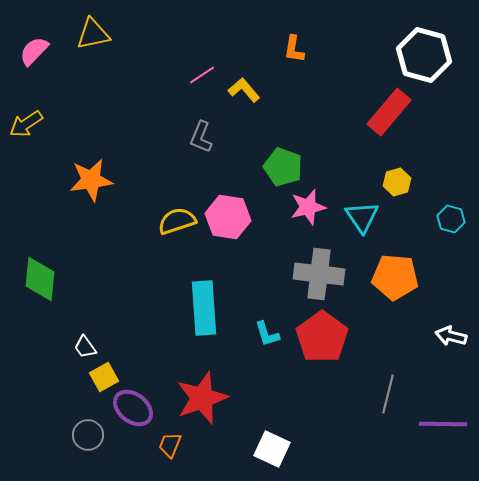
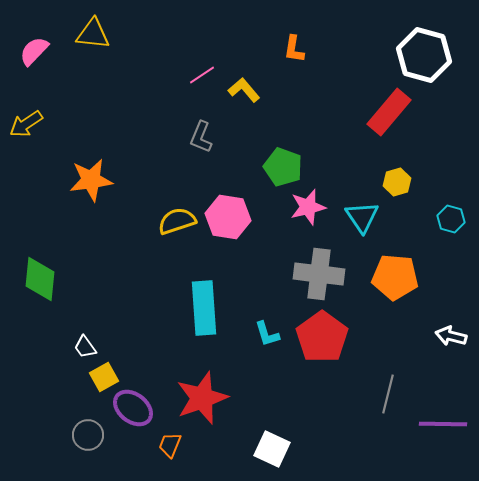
yellow triangle: rotated 18 degrees clockwise
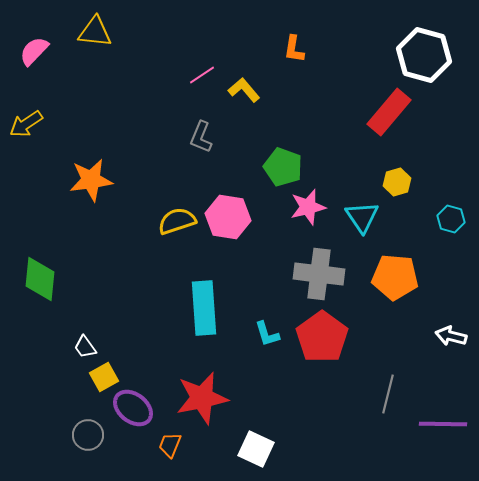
yellow triangle: moved 2 px right, 2 px up
red star: rotated 8 degrees clockwise
white square: moved 16 px left
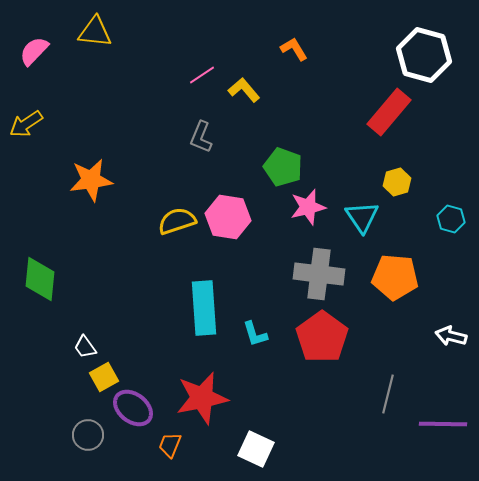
orange L-shape: rotated 140 degrees clockwise
cyan L-shape: moved 12 px left
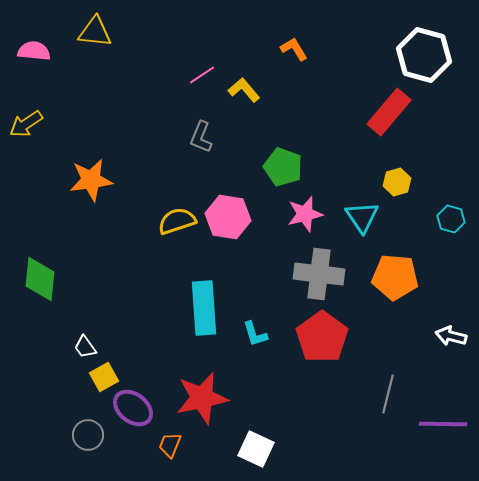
pink semicircle: rotated 52 degrees clockwise
pink star: moved 3 px left, 7 px down
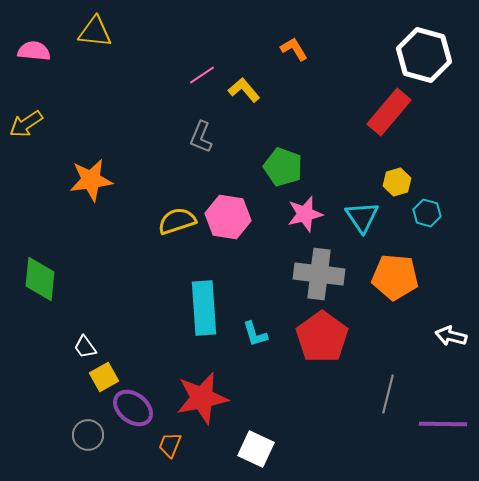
cyan hexagon: moved 24 px left, 6 px up
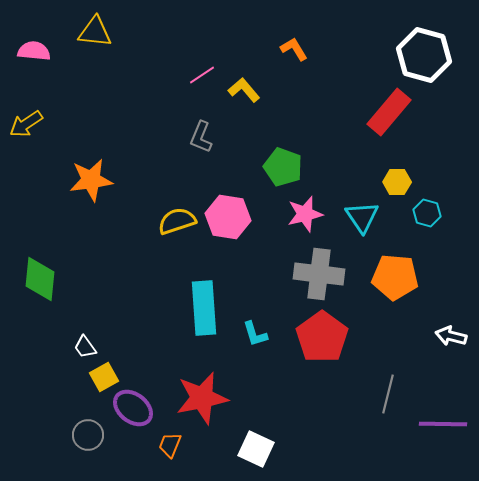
yellow hexagon: rotated 16 degrees clockwise
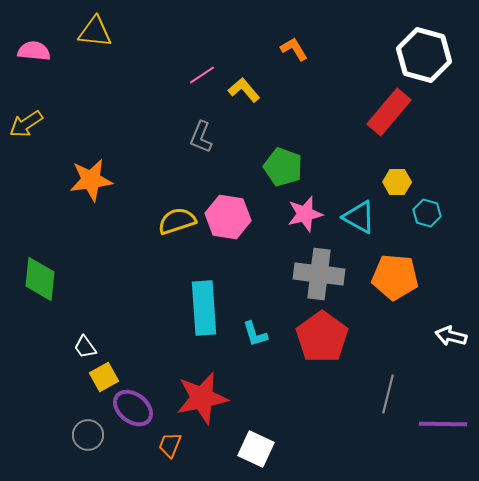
cyan triangle: moved 3 px left; rotated 27 degrees counterclockwise
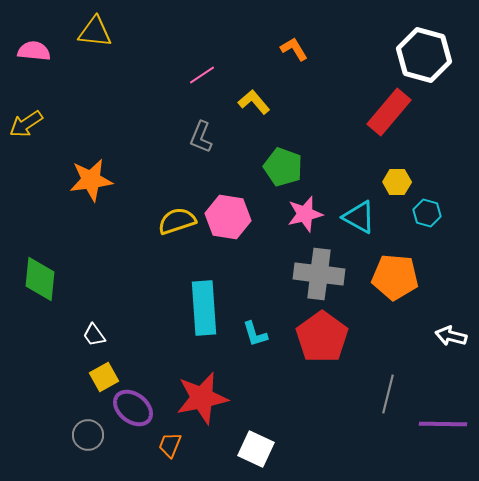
yellow L-shape: moved 10 px right, 12 px down
white trapezoid: moved 9 px right, 12 px up
